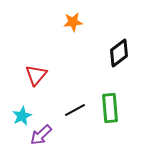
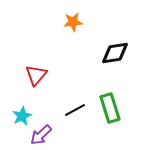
black diamond: moved 4 px left; rotated 28 degrees clockwise
green rectangle: rotated 12 degrees counterclockwise
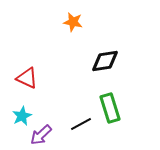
orange star: rotated 18 degrees clockwise
black diamond: moved 10 px left, 8 px down
red triangle: moved 9 px left, 3 px down; rotated 45 degrees counterclockwise
black line: moved 6 px right, 14 px down
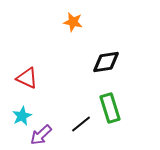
black diamond: moved 1 px right, 1 px down
black line: rotated 10 degrees counterclockwise
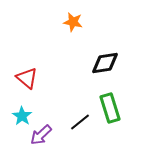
black diamond: moved 1 px left, 1 px down
red triangle: rotated 15 degrees clockwise
cyan star: rotated 12 degrees counterclockwise
black line: moved 1 px left, 2 px up
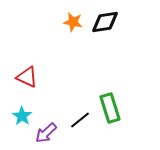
black diamond: moved 41 px up
red triangle: moved 1 px up; rotated 15 degrees counterclockwise
black line: moved 2 px up
purple arrow: moved 5 px right, 2 px up
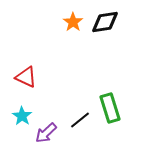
orange star: rotated 24 degrees clockwise
red triangle: moved 1 px left
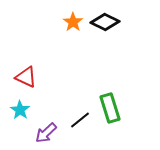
black diamond: rotated 36 degrees clockwise
cyan star: moved 2 px left, 6 px up
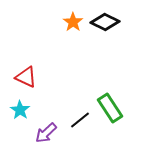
green rectangle: rotated 16 degrees counterclockwise
